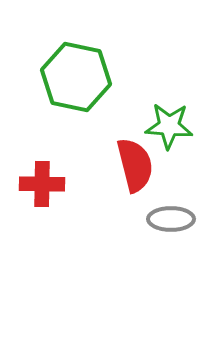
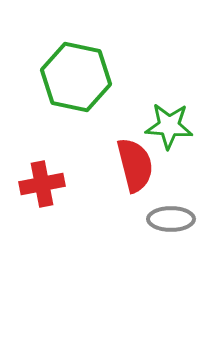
red cross: rotated 12 degrees counterclockwise
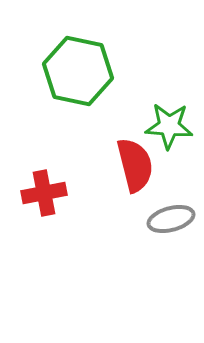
green hexagon: moved 2 px right, 6 px up
red cross: moved 2 px right, 9 px down
gray ellipse: rotated 15 degrees counterclockwise
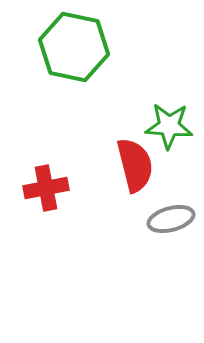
green hexagon: moved 4 px left, 24 px up
red cross: moved 2 px right, 5 px up
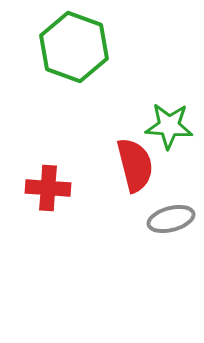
green hexagon: rotated 8 degrees clockwise
red cross: moved 2 px right; rotated 15 degrees clockwise
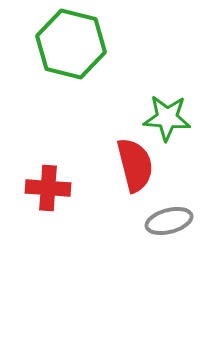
green hexagon: moved 3 px left, 3 px up; rotated 6 degrees counterclockwise
green star: moved 2 px left, 8 px up
gray ellipse: moved 2 px left, 2 px down
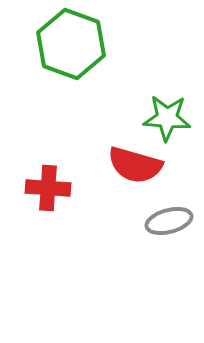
green hexagon: rotated 6 degrees clockwise
red semicircle: rotated 120 degrees clockwise
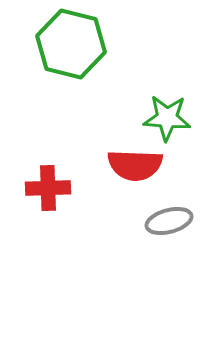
green hexagon: rotated 6 degrees counterclockwise
red semicircle: rotated 14 degrees counterclockwise
red cross: rotated 6 degrees counterclockwise
